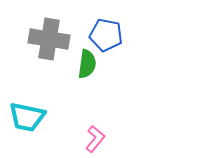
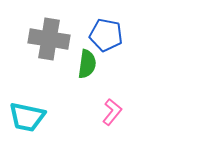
pink L-shape: moved 17 px right, 27 px up
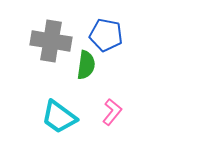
gray cross: moved 2 px right, 2 px down
green semicircle: moved 1 px left, 1 px down
cyan trapezoid: moved 32 px right; rotated 24 degrees clockwise
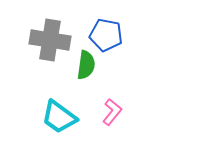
gray cross: moved 1 px left, 1 px up
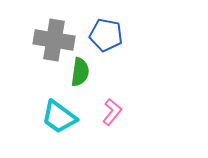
gray cross: moved 4 px right
green semicircle: moved 6 px left, 7 px down
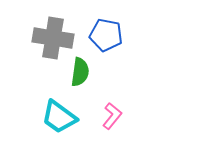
gray cross: moved 1 px left, 2 px up
pink L-shape: moved 4 px down
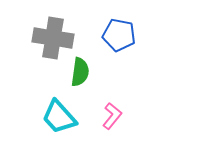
blue pentagon: moved 13 px right
cyan trapezoid: rotated 12 degrees clockwise
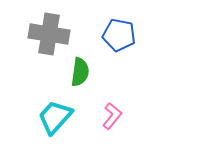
gray cross: moved 4 px left, 4 px up
cyan trapezoid: moved 4 px left; rotated 84 degrees clockwise
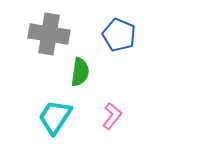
blue pentagon: rotated 12 degrees clockwise
cyan trapezoid: rotated 9 degrees counterclockwise
